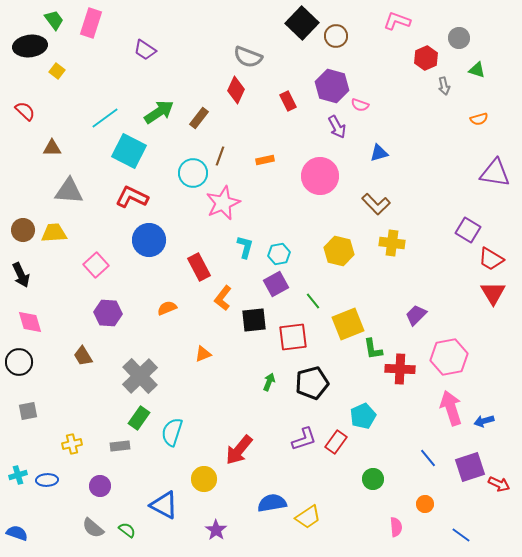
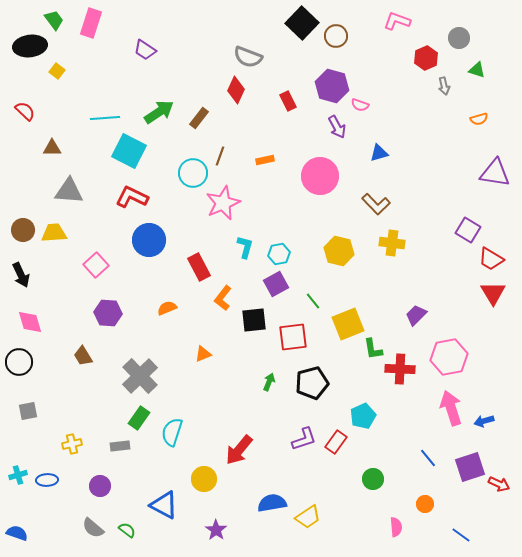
cyan line at (105, 118): rotated 32 degrees clockwise
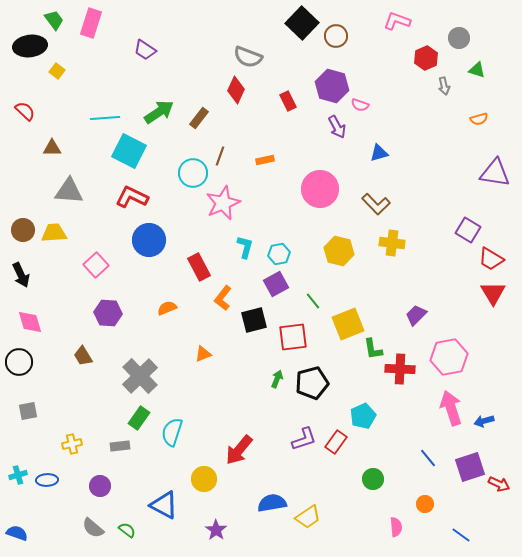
pink circle at (320, 176): moved 13 px down
black square at (254, 320): rotated 8 degrees counterclockwise
green arrow at (269, 382): moved 8 px right, 3 px up
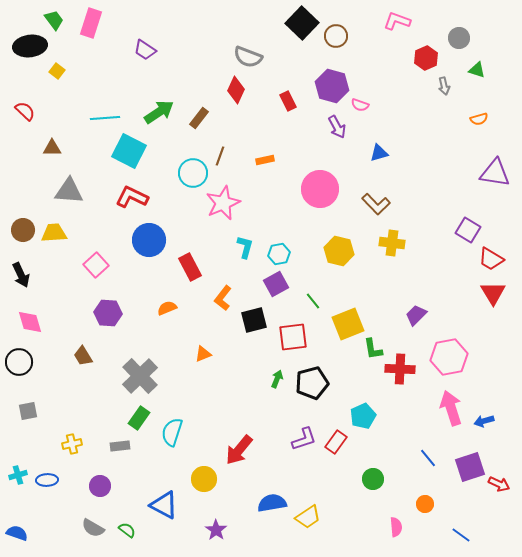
red rectangle at (199, 267): moved 9 px left
gray semicircle at (93, 528): rotated 10 degrees counterclockwise
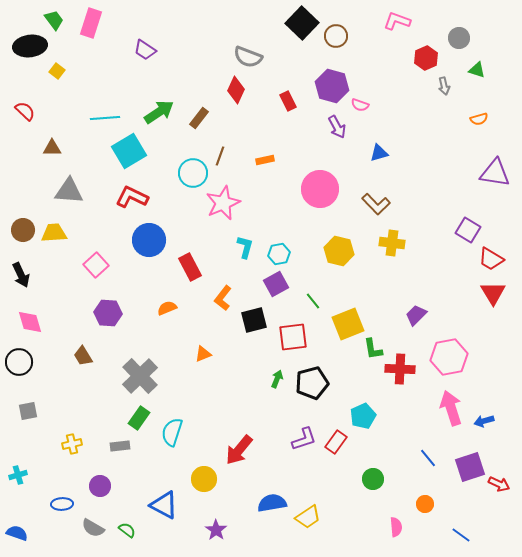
cyan square at (129, 151): rotated 32 degrees clockwise
blue ellipse at (47, 480): moved 15 px right, 24 px down
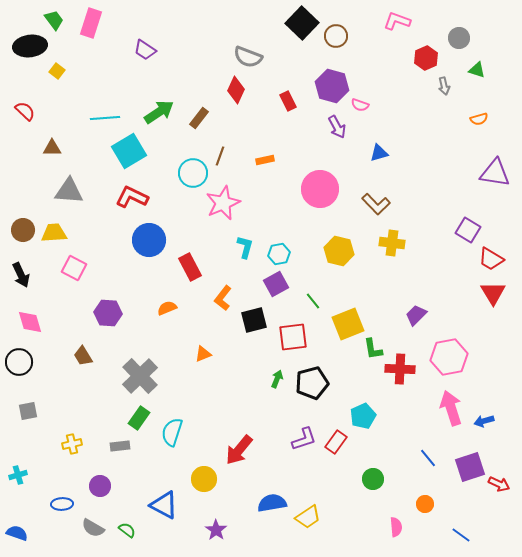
pink square at (96, 265): moved 22 px left, 3 px down; rotated 20 degrees counterclockwise
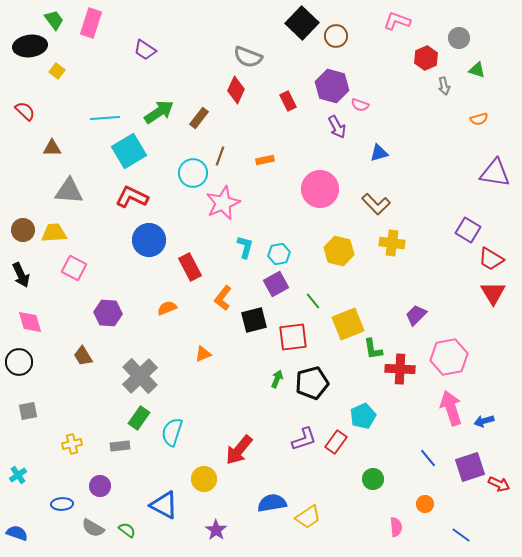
cyan cross at (18, 475): rotated 18 degrees counterclockwise
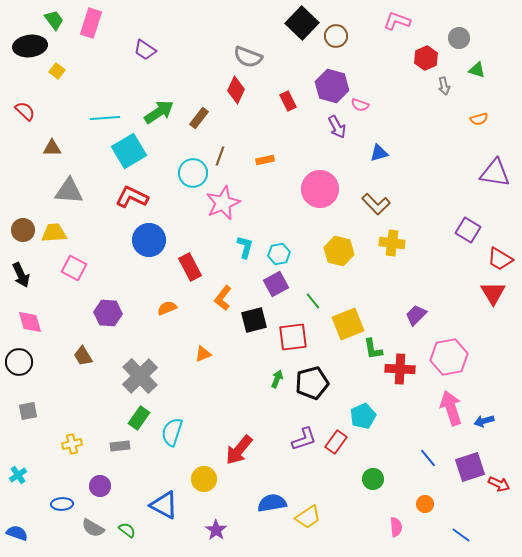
red trapezoid at (491, 259): moved 9 px right
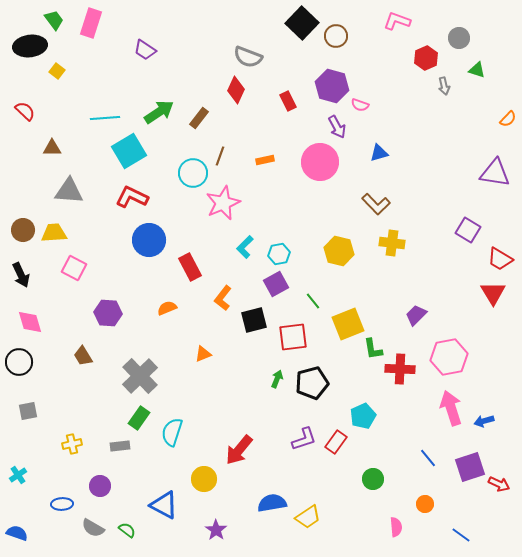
orange semicircle at (479, 119): moved 29 px right; rotated 30 degrees counterclockwise
pink circle at (320, 189): moved 27 px up
cyan L-shape at (245, 247): rotated 150 degrees counterclockwise
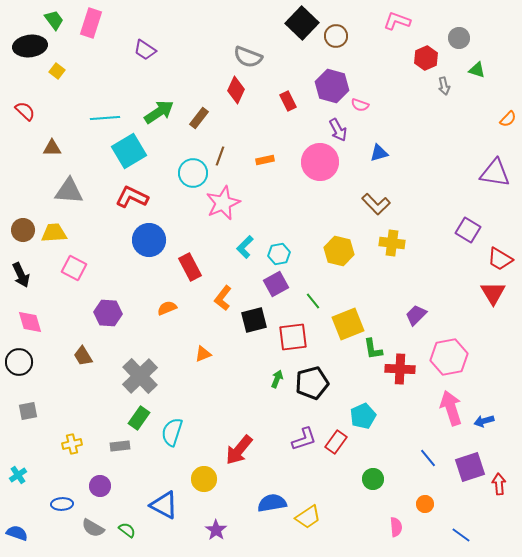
purple arrow at (337, 127): moved 1 px right, 3 px down
red arrow at (499, 484): rotated 120 degrees counterclockwise
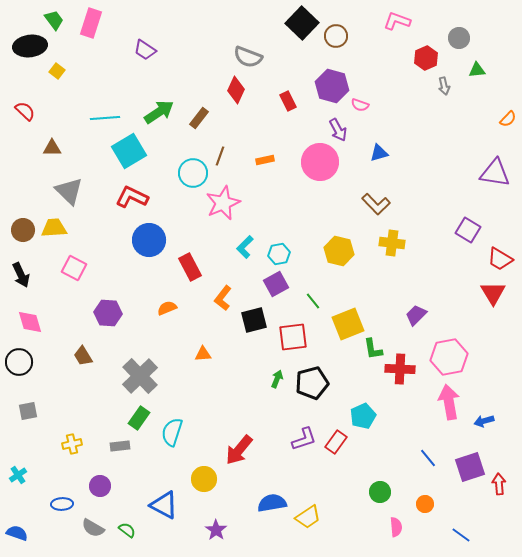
green triangle at (477, 70): rotated 24 degrees counterclockwise
gray triangle at (69, 191): rotated 40 degrees clockwise
yellow trapezoid at (54, 233): moved 5 px up
orange triangle at (203, 354): rotated 18 degrees clockwise
pink arrow at (451, 408): moved 2 px left, 6 px up; rotated 8 degrees clockwise
green circle at (373, 479): moved 7 px right, 13 px down
